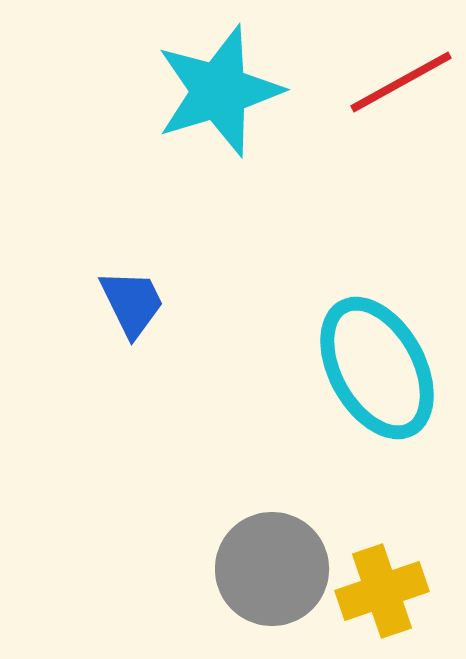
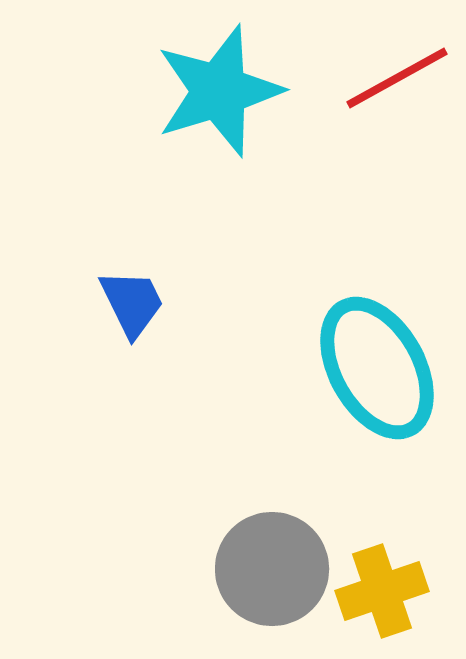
red line: moved 4 px left, 4 px up
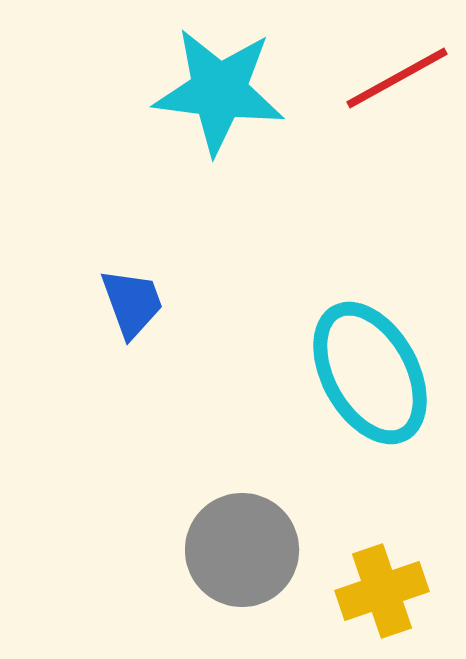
cyan star: rotated 24 degrees clockwise
blue trapezoid: rotated 6 degrees clockwise
cyan ellipse: moved 7 px left, 5 px down
gray circle: moved 30 px left, 19 px up
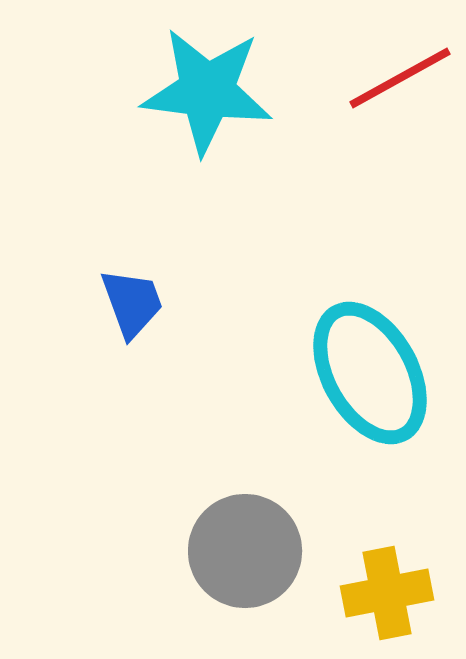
red line: moved 3 px right
cyan star: moved 12 px left
gray circle: moved 3 px right, 1 px down
yellow cross: moved 5 px right, 2 px down; rotated 8 degrees clockwise
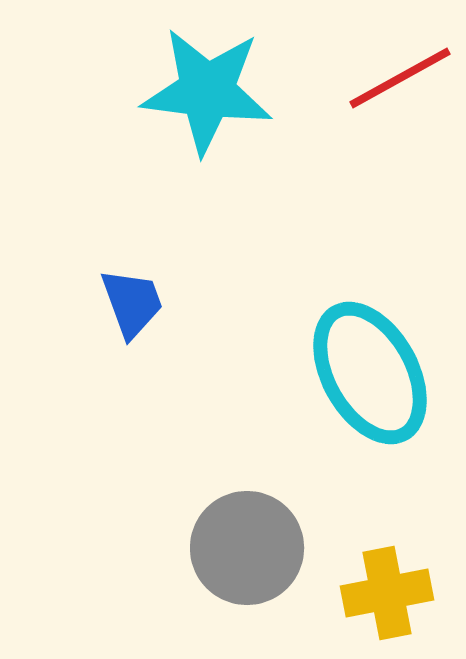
gray circle: moved 2 px right, 3 px up
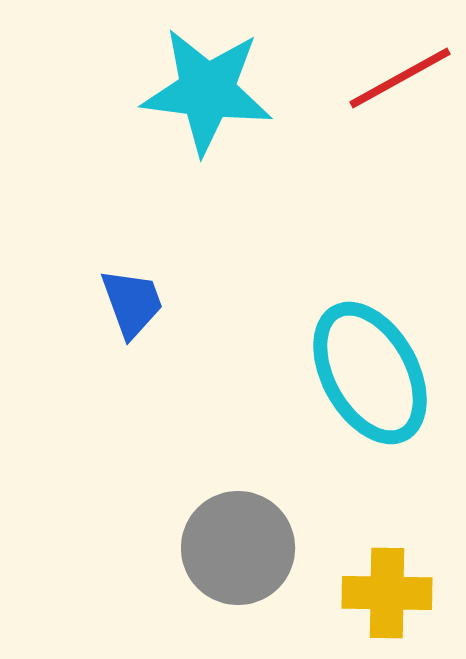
gray circle: moved 9 px left
yellow cross: rotated 12 degrees clockwise
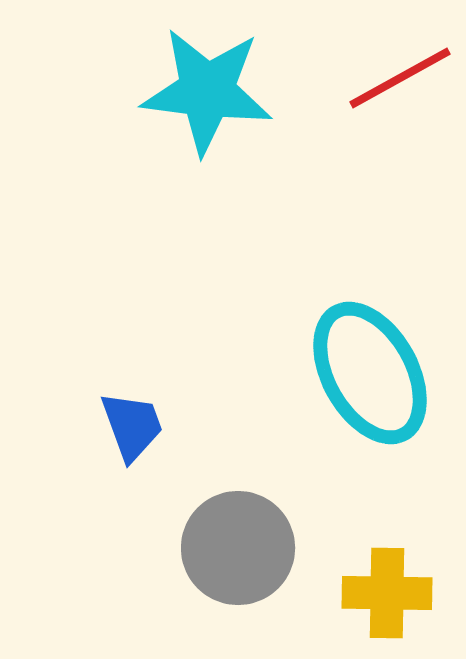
blue trapezoid: moved 123 px down
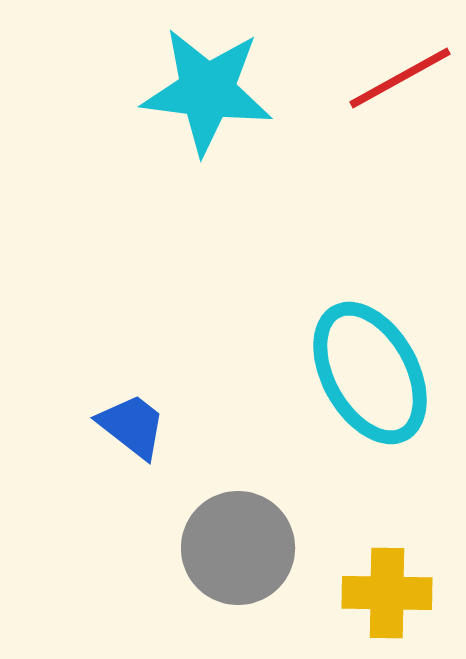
blue trapezoid: rotated 32 degrees counterclockwise
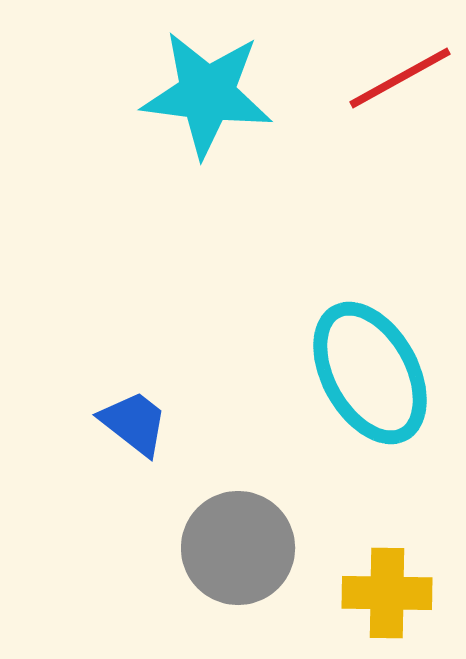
cyan star: moved 3 px down
blue trapezoid: moved 2 px right, 3 px up
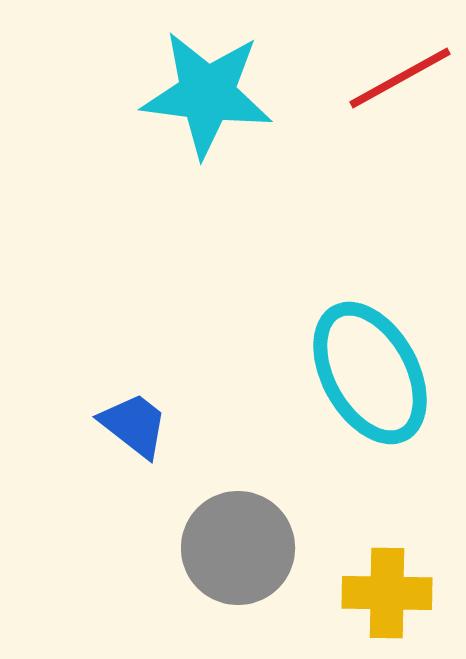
blue trapezoid: moved 2 px down
